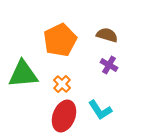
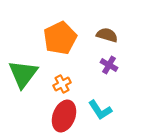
orange pentagon: moved 2 px up
green triangle: rotated 48 degrees counterclockwise
orange cross: rotated 18 degrees clockwise
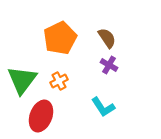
brown semicircle: moved 3 px down; rotated 40 degrees clockwise
green triangle: moved 1 px left, 6 px down
orange cross: moved 3 px left, 3 px up
cyan L-shape: moved 3 px right, 3 px up
red ellipse: moved 23 px left
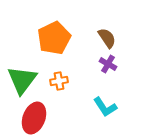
orange pentagon: moved 6 px left
purple cross: moved 1 px left, 1 px up
orange cross: rotated 18 degrees clockwise
cyan L-shape: moved 2 px right
red ellipse: moved 7 px left, 2 px down
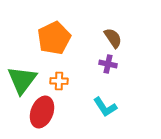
brown semicircle: moved 6 px right
purple cross: rotated 18 degrees counterclockwise
orange cross: rotated 12 degrees clockwise
red ellipse: moved 8 px right, 6 px up
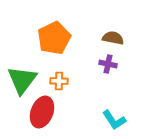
brown semicircle: rotated 45 degrees counterclockwise
cyan L-shape: moved 9 px right, 13 px down
